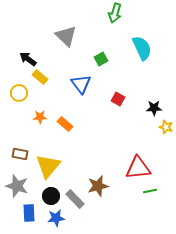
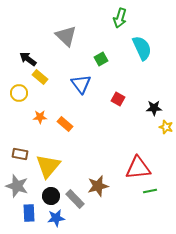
green arrow: moved 5 px right, 5 px down
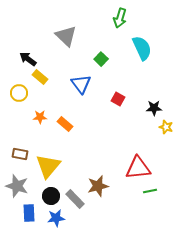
green square: rotated 16 degrees counterclockwise
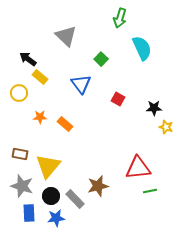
gray star: moved 5 px right
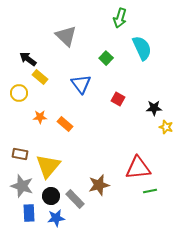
green square: moved 5 px right, 1 px up
brown star: moved 1 px right, 1 px up
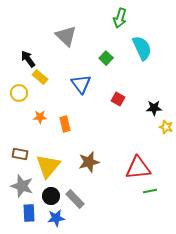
black arrow: rotated 18 degrees clockwise
orange rectangle: rotated 35 degrees clockwise
brown star: moved 10 px left, 23 px up
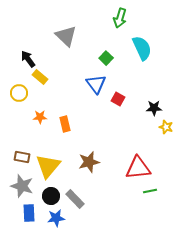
blue triangle: moved 15 px right
brown rectangle: moved 2 px right, 3 px down
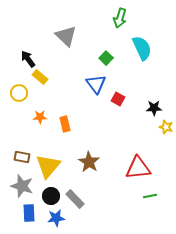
brown star: rotated 25 degrees counterclockwise
green line: moved 5 px down
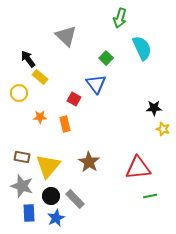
red square: moved 44 px left
yellow star: moved 3 px left, 2 px down
blue star: rotated 18 degrees counterclockwise
